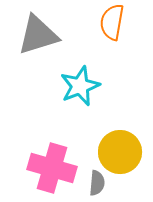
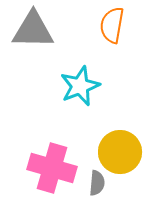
orange semicircle: moved 3 px down
gray triangle: moved 5 px left, 5 px up; rotated 18 degrees clockwise
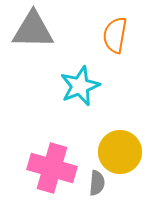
orange semicircle: moved 3 px right, 10 px down
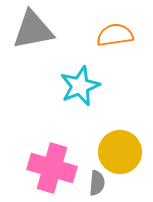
gray triangle: rotated 12 degrees counterclockwise
orange semicircle: rotated 72 degrees clockwise
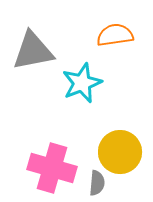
gray triangle: moved 21 px down
cyan star: moved 2 px right, 3 px up
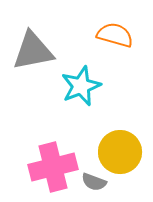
orange semicircle: rotated 24 degrees clockwise
cyan star: moved 1 px left, 3 px down
pink cross: moved 1 px right, 1 px up; rotated 30 degrees counterclockwise
gray semicircle: moved 3 px left, 1 px up; rotated 105 degrees clockwise
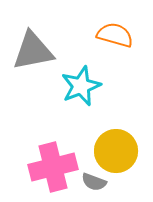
yellow circle: moved 4 px left, 1 px up
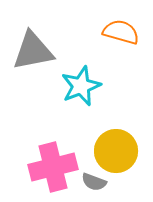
orange semicircle: moved 6 px right, 3 px up
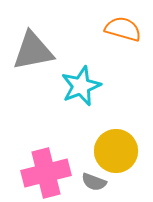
orange semicircle: moved 2 px right, 3 px up
pink cross: moved 7 px left, 6 px down
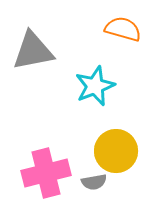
cyan star: moved 14 px right
gray semicircle: rotated 30 degrees counterclockwise
